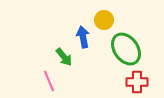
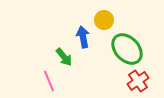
green ellipse: moved 1 px right; rotated 8 degrees counterclockwise
red cross: moved 1 px right, 1 px up; rotated 35 degrees counterclockwise
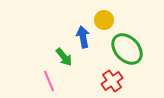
red cross: moved 26 px left
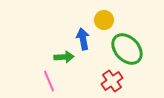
blue arrow: moved 2 px down
green arrow: rotated 54 degrees counterclockwise
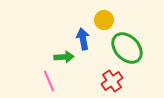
green ellipse: moved 1 px up
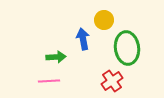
green ellipse: rotated 36 degrees clockwise
green arrow: moved 8 px left
pink line: rotated 70 degrees counterclockwise
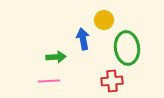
red cross: rotated 30 degrees clockwise
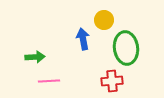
green ellipse: moved 1 px left
green arrow: moved 21 px left
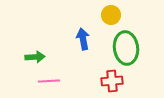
yellow circle: moved 7 px right, 5 px up
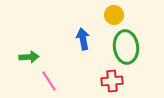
yellow circle: moved 3 px right
green ellipse: moved 1 px up
green arrow: moved 6 px left
pink line: rotated 60 degrees clockwise
